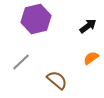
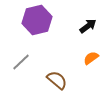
purple hexagon: moved 1 px right, 1 px down
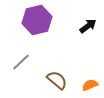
orange semicircle: moved 1 px left, 27 px down; rotated 14 degrees clockwise
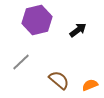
black arrow: moved 10 px left, 4 px down
brown semicircle: moved 2 px right
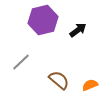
purple hexagon: moved 6 px right
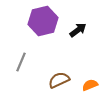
purple hexagon: moved 1 px down
gray line: rotated 24 degrees counterclockwise
brown semicircle: rotated 65 degrees counterclockwise
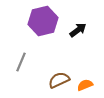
orange semicircle: moved 5 px left
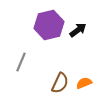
purple hexagon: moved 6 px right, 4 px down
brown semicircle: moved 1 px right, 3 px down; rotated 140 degrees clockwise
orange semicircle: moved 1 px left, 2 px up
